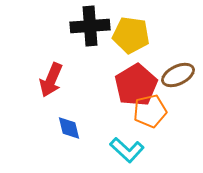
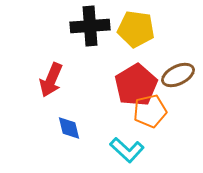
yellow pentagon: moved 5 px right, 6 px up
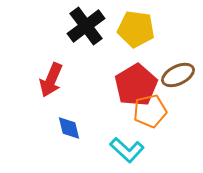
black cross: moved 4 px left; rotated 33 degrees counterclockwise
